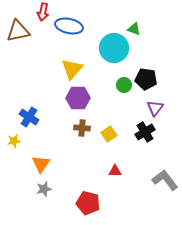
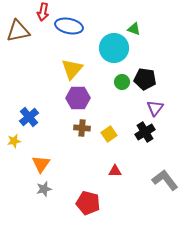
black pentagon: moved 1 px left
green circle: moved 2 px left, 3 px up
blue cross: rotated 18 degrees clockwise
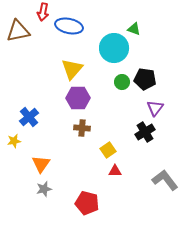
yellow square: moved 1 px left, 16 px down
red pentagon: moved 1 px left
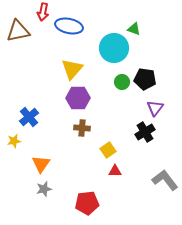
red pentagon: rotated 20 degrees counterclockwise
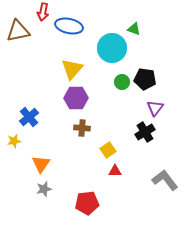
cyan circle: moved 2 px left
purple hexagon: moved 2 px left
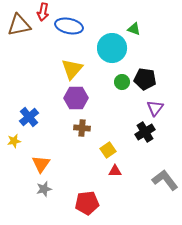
brown triangle: moved 1 px right, 6 px up
